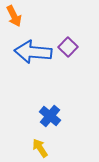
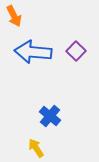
purple square: moved 8 px right, 4 px down
yellow arrow: moved 4 px left
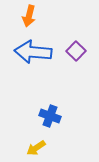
orange arrow: moved 15 px right; rotated 40 degrees clockwise
blue cross: rotated 20 degrees counterclockwise
yellow arrow: rotated 90 degrees counterclockwise
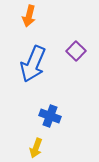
blue arrow: moved 12 px down; rotated 72 degrees counterclockwise
yellow arrow: rotated 36 degrees counterclockwise
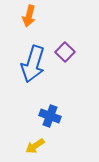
purple square: moved 11 px left, 1 px down
blue arrow: rotated 6 degrees counterclockwise
yellow arrow: moved 1 px left, 2 px up; rotated 36 degrees clockwise
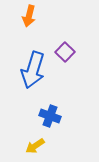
blue arrow: moved 6 px down
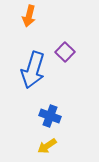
yellow arrow: moved 12 px right
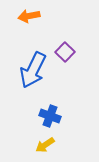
orange arrow: rotated 65 degrees clockwise
blue arrow: rotated 9 degrees clockwise
yellow arrow: moved 2 px left, 1 px up
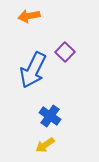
blue cross: rotated 15 degrees clockwise
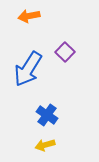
blue arrow: moved 5 px left, 1 px up; rotated 6 degrees clockwise
blue cross: moved 3 px left, 1 px up
yellow arrow: rotated 18 degrees clockwise
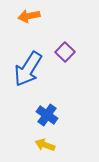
yellow arrow: rotated 36 degrees clockwise
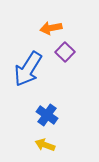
orange arrow: moved 22 px right, 12 px down
